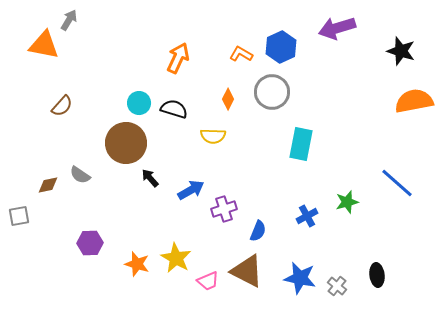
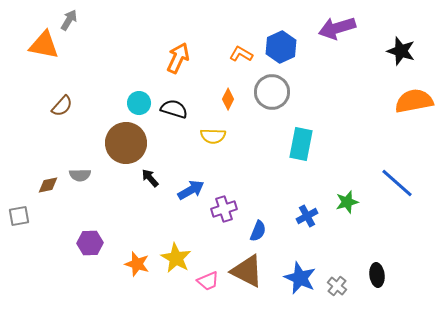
gray semicircle: rotated 35 degrees counterclockwise
blue star: rotated 12 degrees clockwise
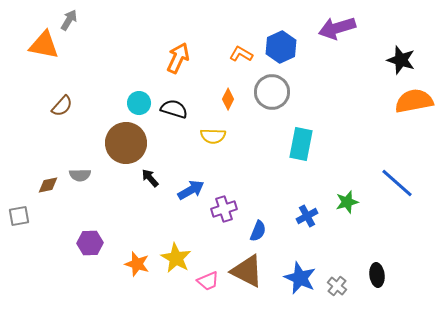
black star: moved 9 px down
